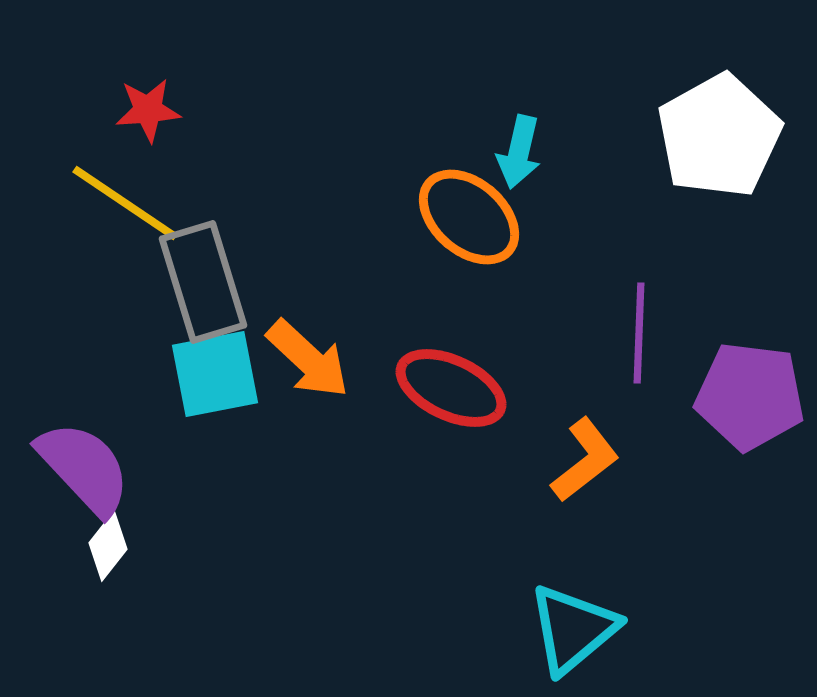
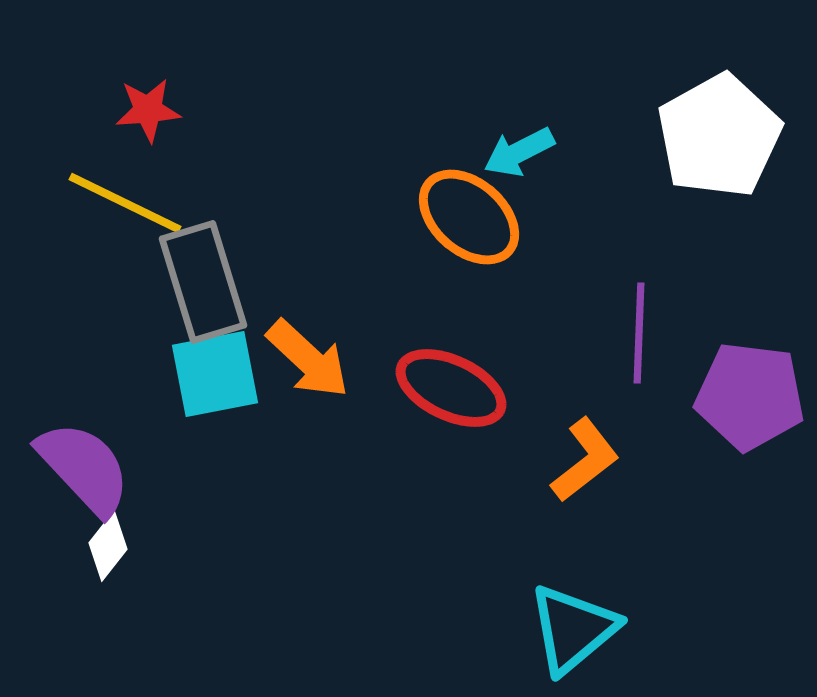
cyan arrow: rotated 50 degrees clockwise
yellow line: rotated 8 degrees counterclockwise
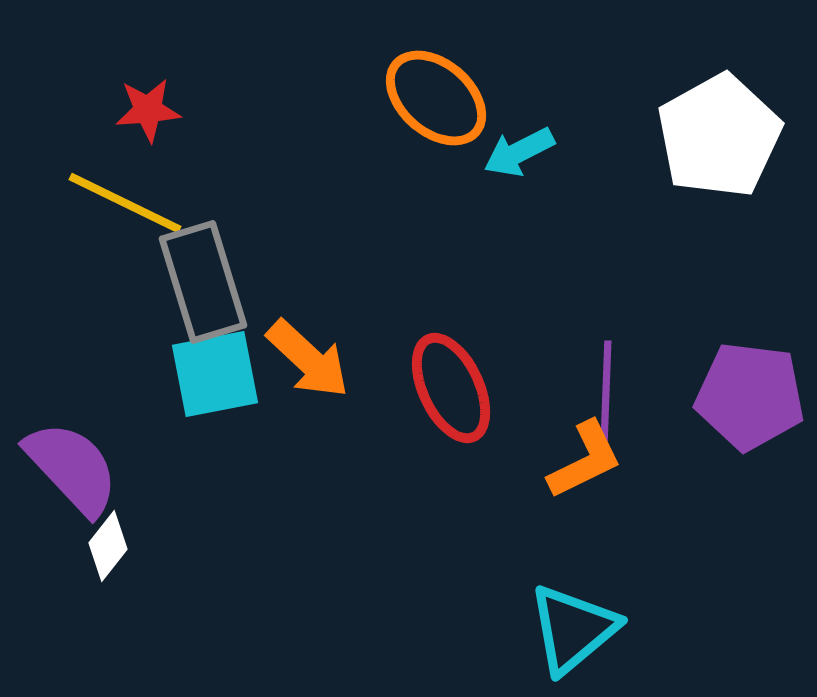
orange ellipse: moved 33 px left, 119 px up
purple line: moved 33 px left, 58 px down
red ellipse: rotated 40 degrees clockwise
orange L-shape: rotated 12 degrees clockwise
purple semicircle: moved 12 px left
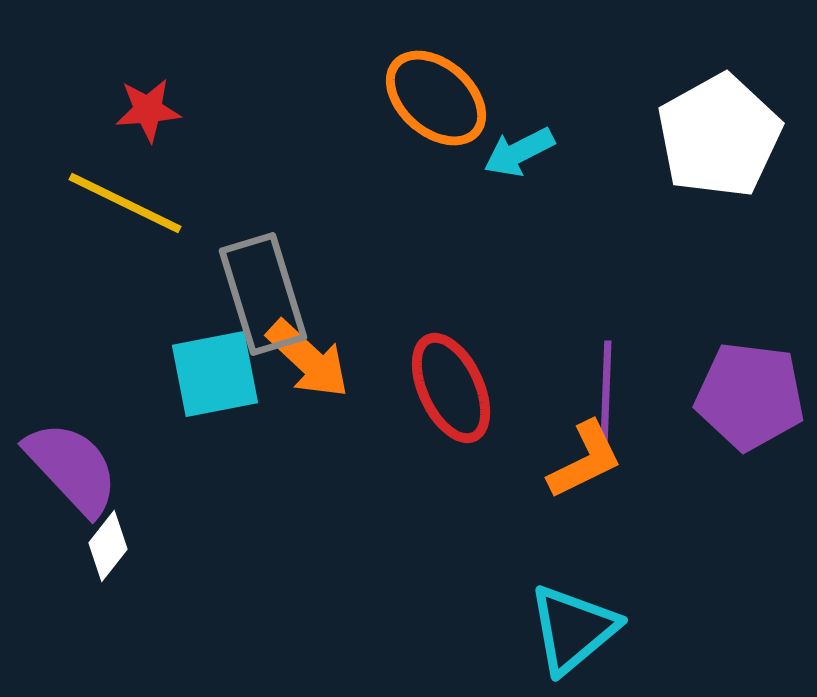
gray rectangle: moved 60 px right, 12 px down
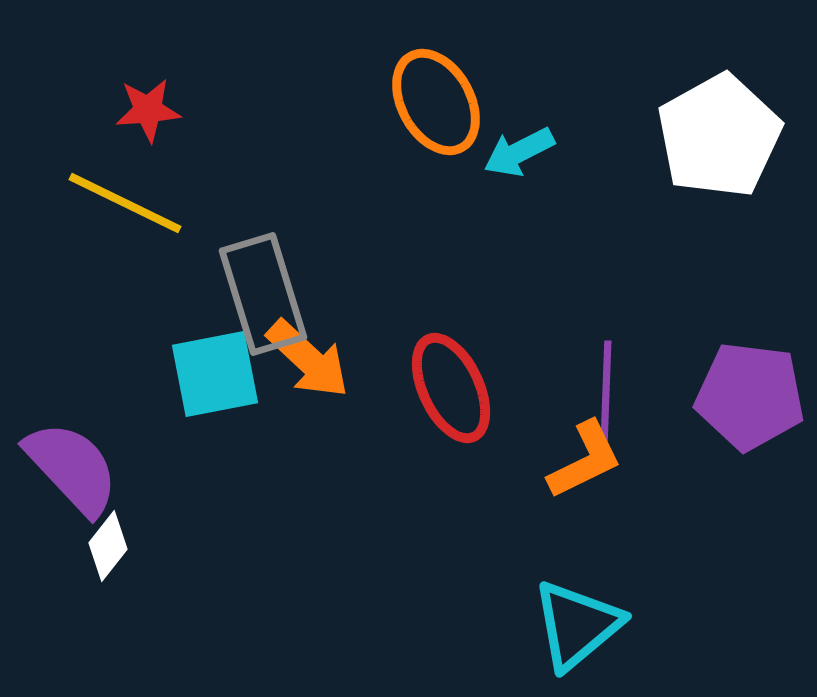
orange ellipse: moved 4 px down; rotated 20 degrees clockwise
cyan triangle: moved 4 px right, 4 px up
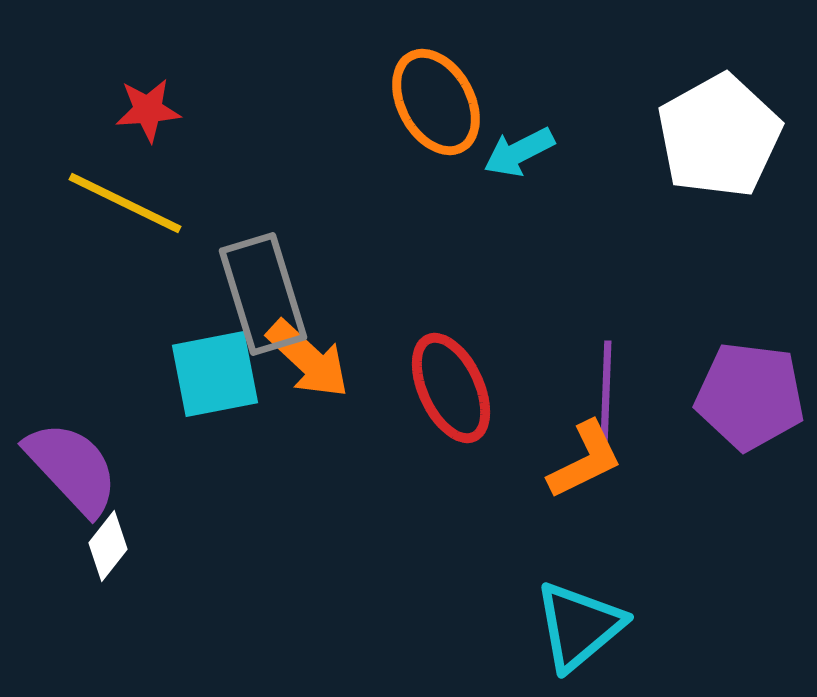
cyan triangle: moved 2 px right, 1 px down
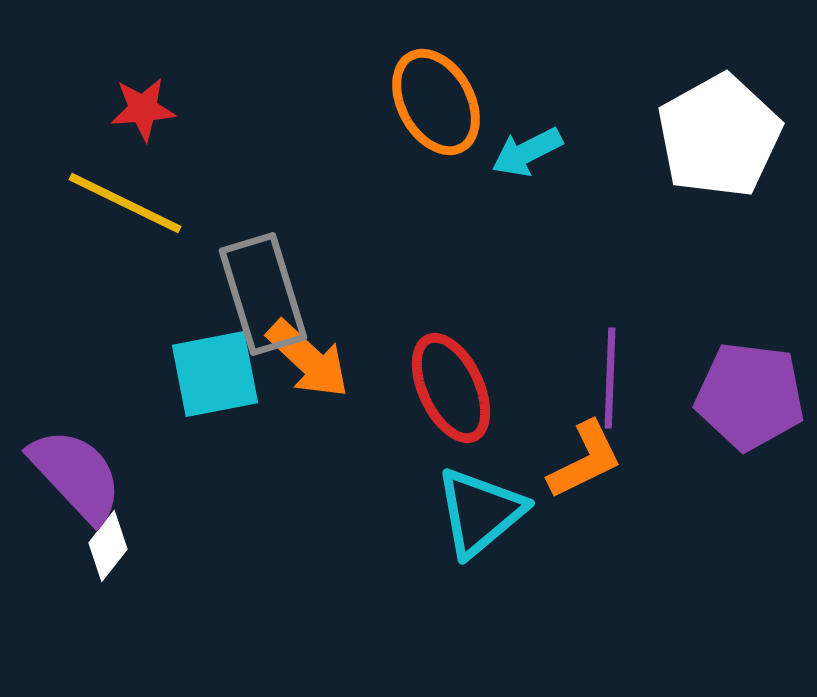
red star: moved 5 px left, 1 px up
cyan arrow: moved 8 px right
purple line: moved 4 px right, 13 px up
purple semicircle: moved 4 px right, 7 px down
cyan triangle: moved 99 px left, 114 px up
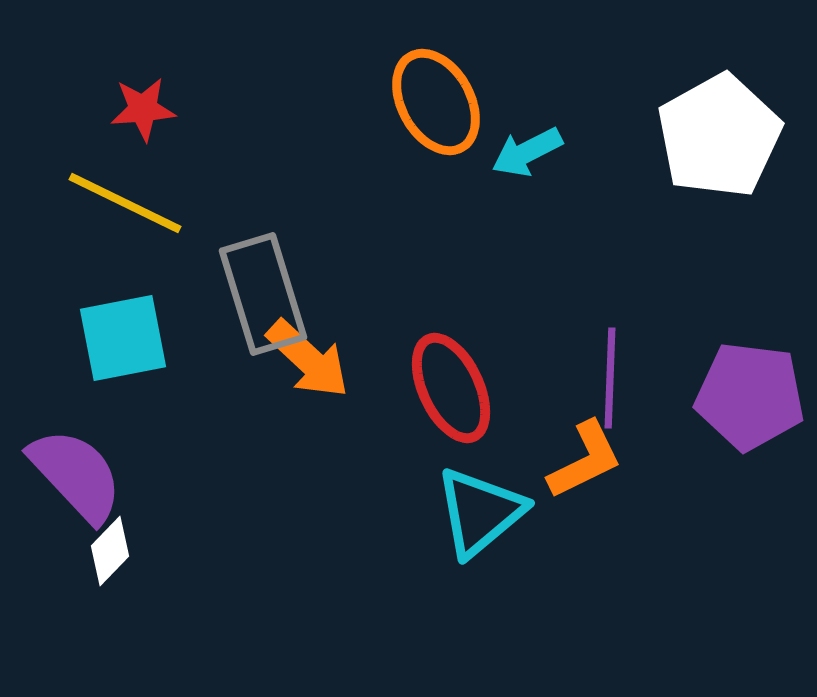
cyan square: moved 92 px left, 36 px up
white diamond: moved 2 px right, 5 px down; rotated 6 degrees clockwise
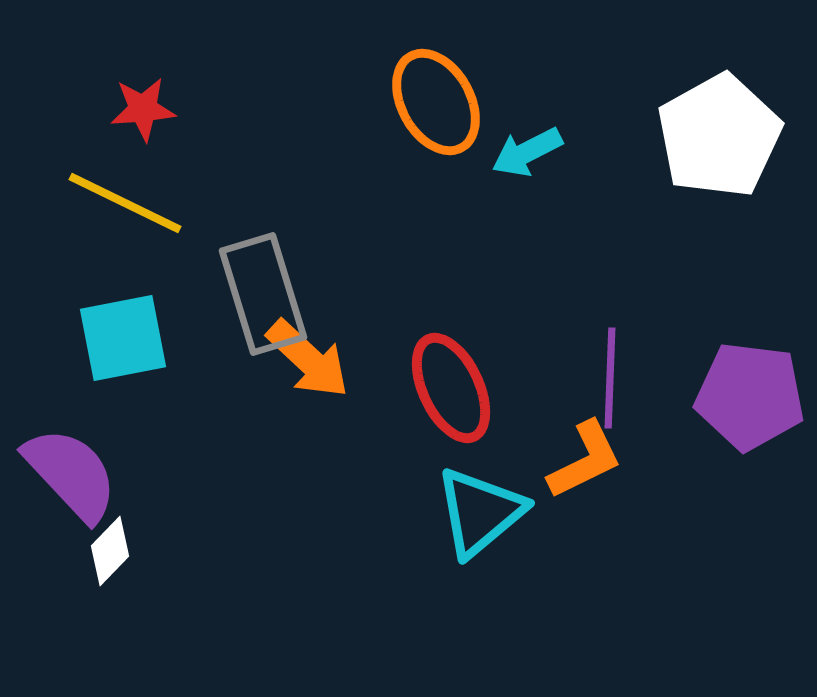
purple semicircle: moved 5 px left, 1 px up
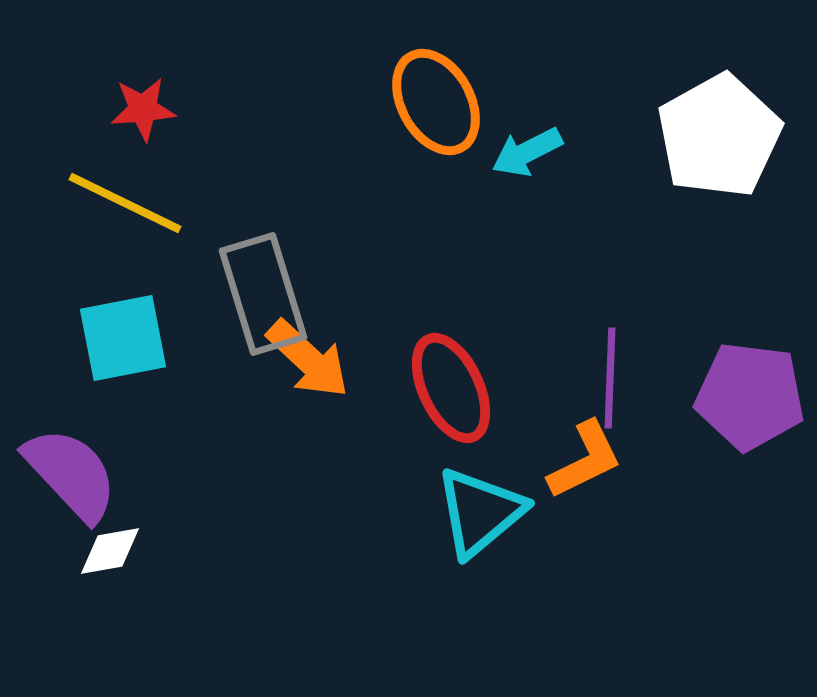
white diamond: rotated 36 degrees clockwise
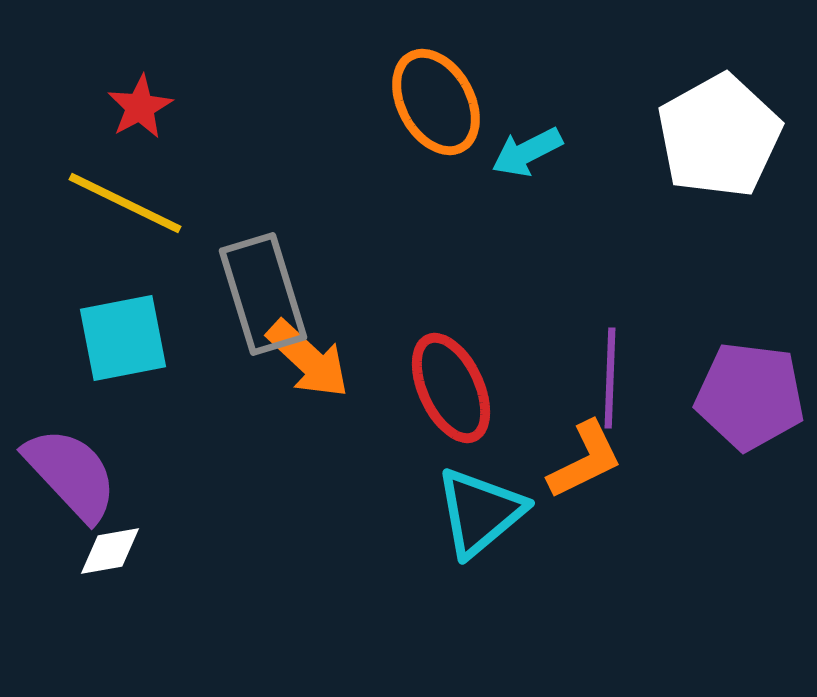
red star: moved 3 px left, 2 px up; rotated 24 degrees counterclockwise
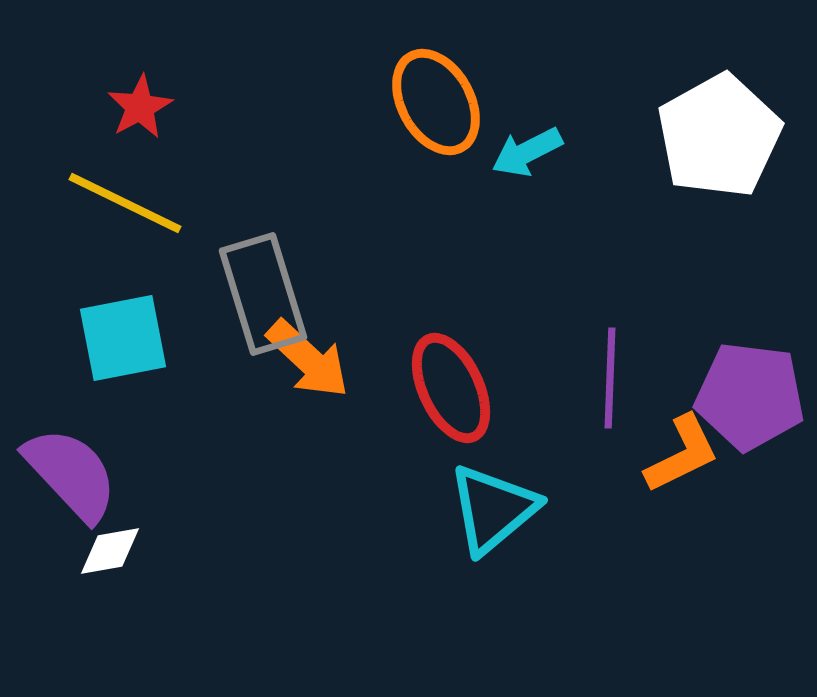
orange L-shape: moved 97 px right, 6 px up
cyan triangle: moved 13 px right, 3 px up
